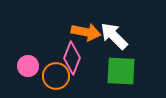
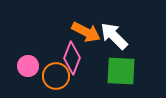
orange arrow: rotated 16 degrees clockwise
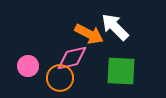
orange arrow: moved 3 px right, 2 px down
white arrow: moved 1 px right, 9 px up
pink diamond: rotated 56 degrees clockwise
orange circle: moved 4 px right, 2 px down
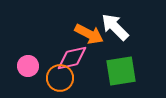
green square: rotated 12 degrees counterclockwise
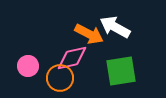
white arrow: rotated 16 degrees counterclockwise
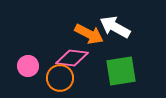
pink diamond: rotated 20 degrees clockwise
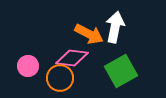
white arrow: rotated 72 degrees clockwise
green square: rotated 20 degrees counterclockwise
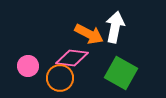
green square: moved 2 px down; rotated 32 degrees counterclockwise
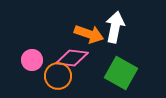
orange arrow: rotated 8 degrees counterclockwise
pink circle: moved 4 px right, 6 px up
orange circle: moved 2 px left, 2 px up
